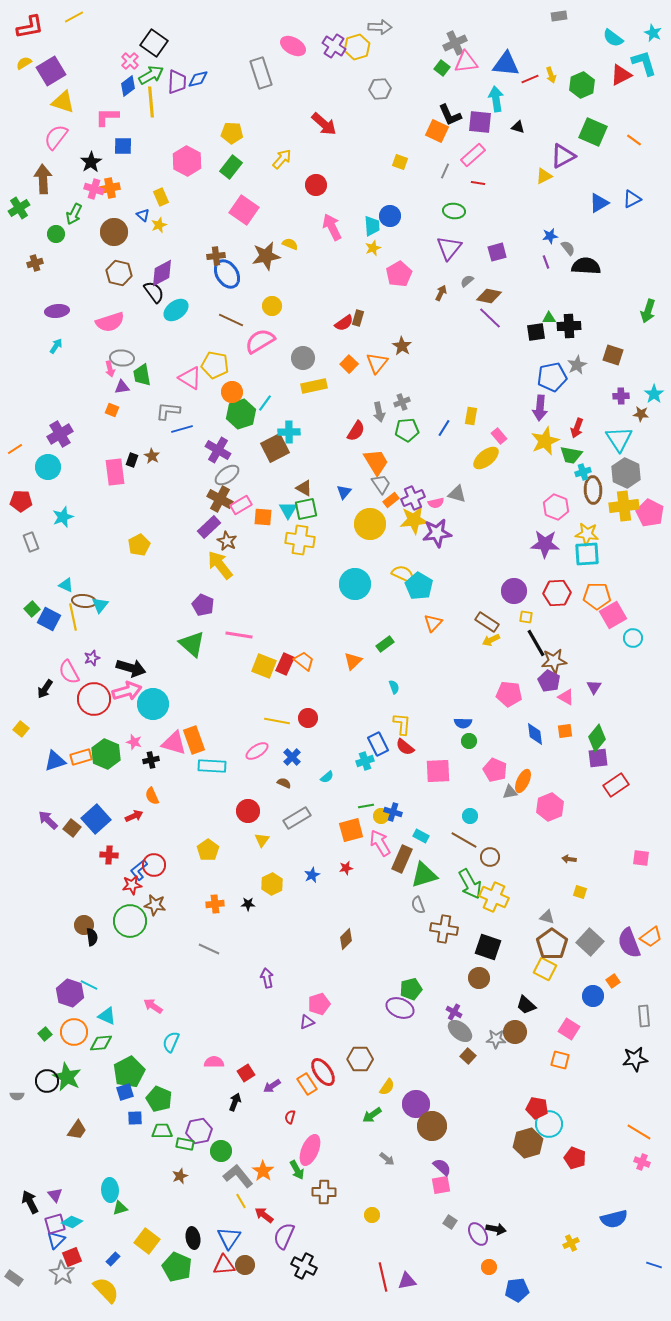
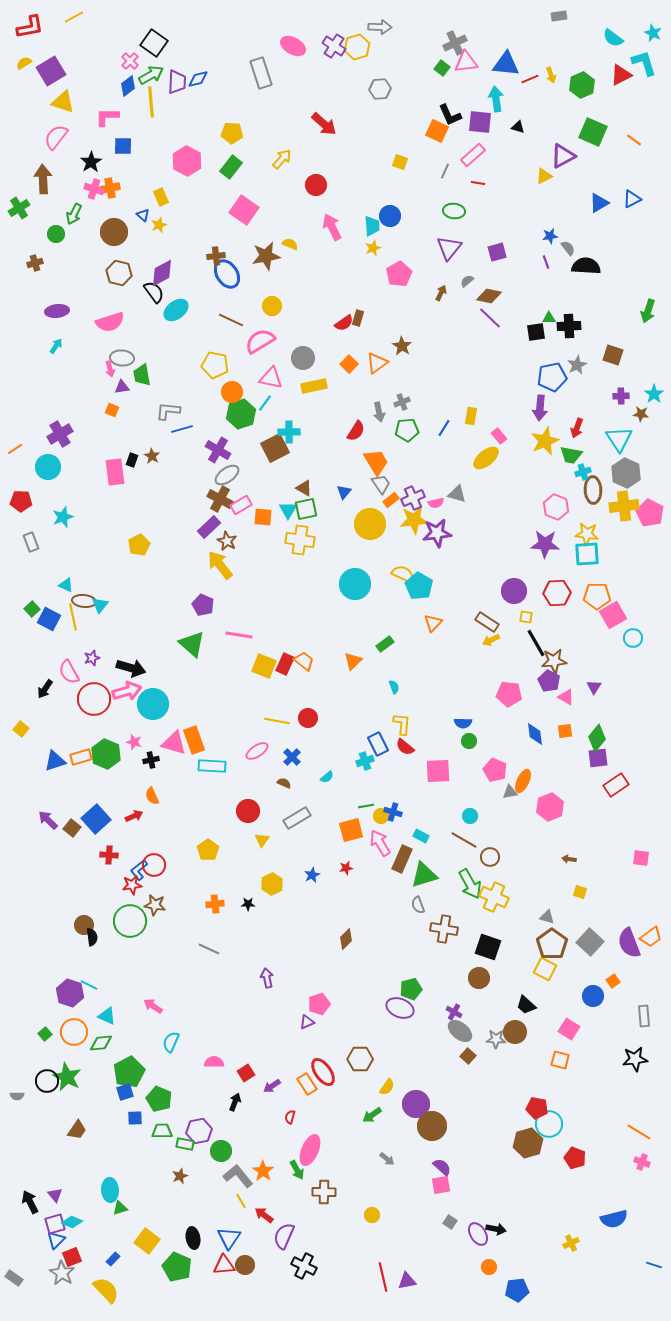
orange triangle at (377, 363): rotated 15 degrees clockwise
pink triangle at (190, 378): moved 81 px right; rotated 20 degrees counterclockwise
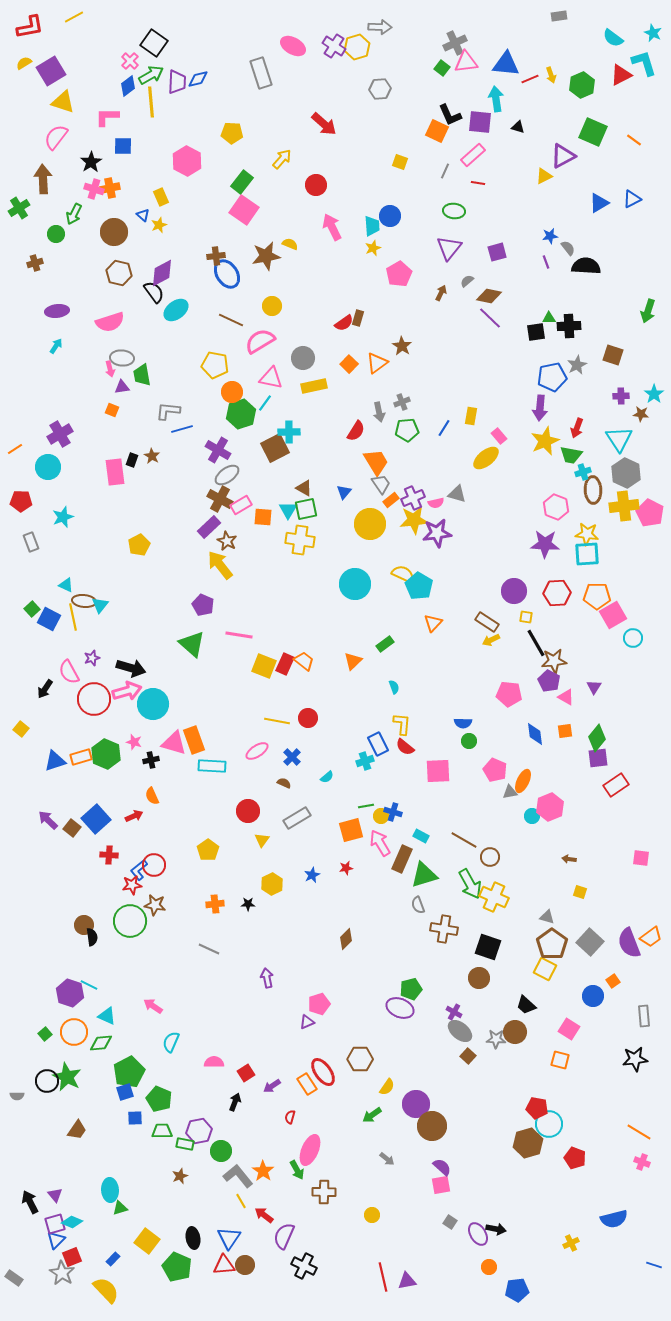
green rectangle at (231, 167): moved 11 px right, 15 px down
cyan circle at (470, 816): moved 62 px right
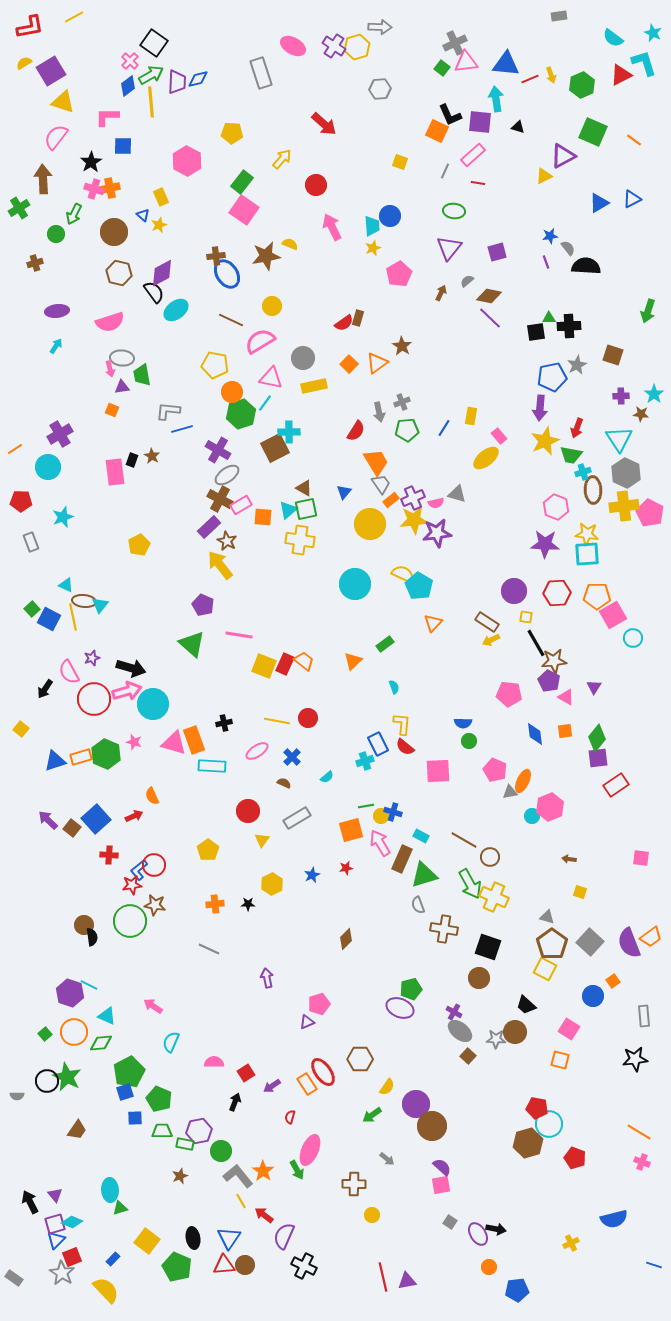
cyan triangle at (288, 510): rotated 18 degrees clockwise
black cross at (151, 760): moved 73 px right, 37 px up
brown cross at (324, 1192): moved 30 px right, 8 px up
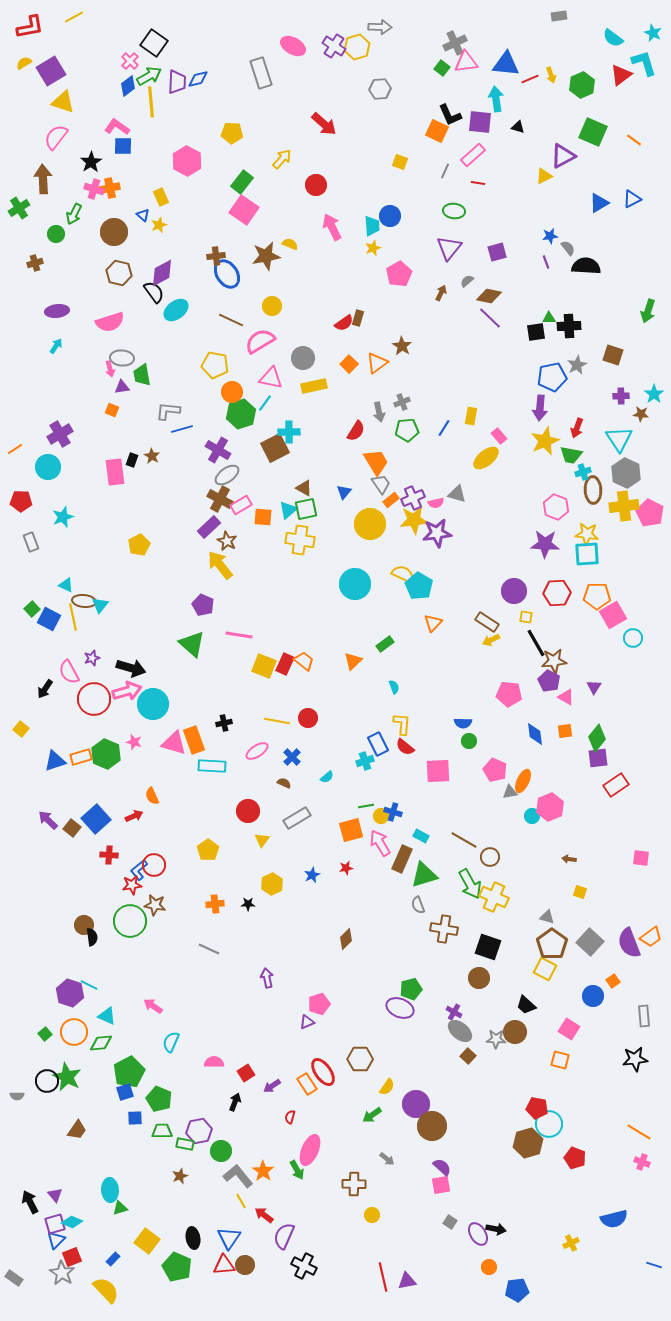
green arrow at (151, 75): moved 2 px left, 1 px down
red triangle at (621, 75): rotated 10 degrees counterclockwise
pink L-shape at (107, 117): moved 10 px right, 10 px down; rotated 35 degrees clockwise
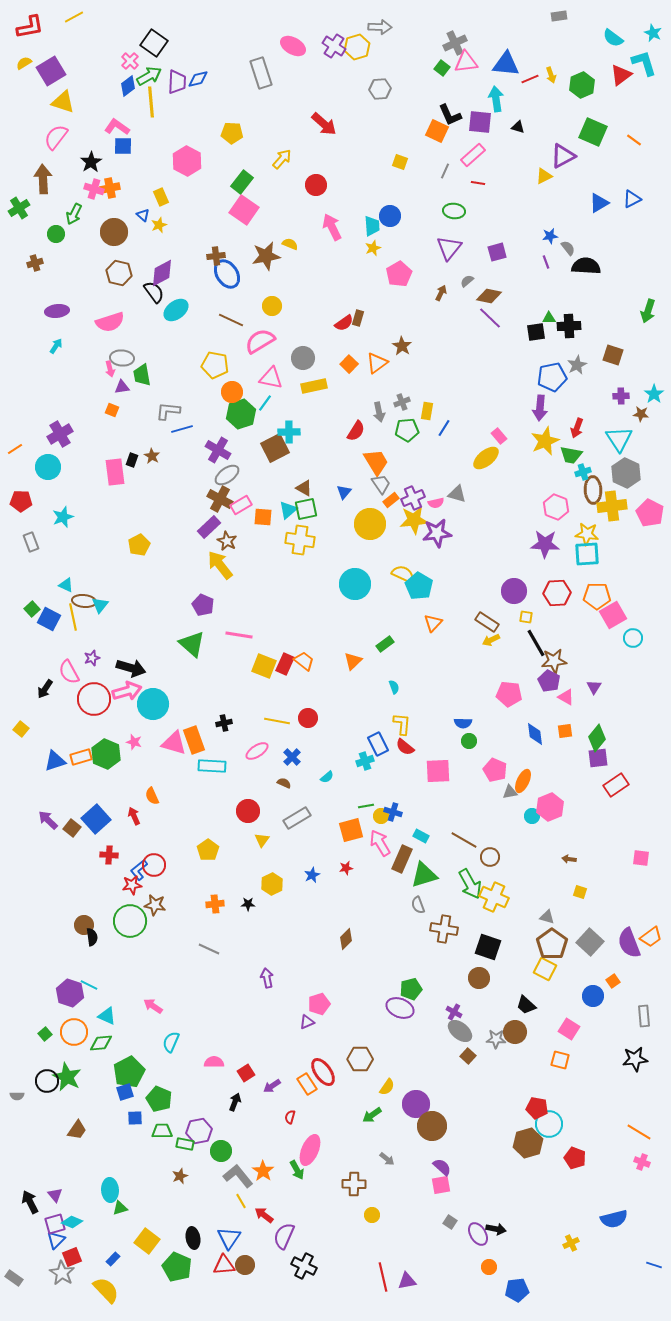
yellow rectangle at (471, 416): moved 44 px left, 5 px up
yellow cross at (624, 506): moved 12 px left
red arrow at (134, 816): rotated 90 degrees counterclockwise
